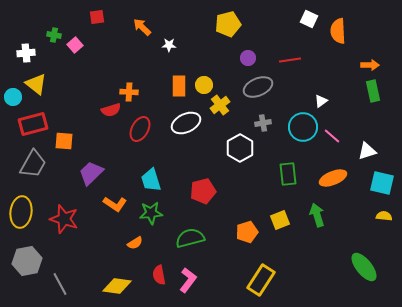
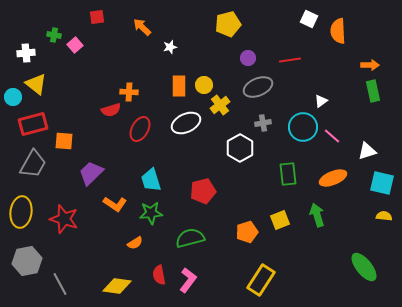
white star at (169, 45): moved 1 px right, 2 px down; rotated 16 degrees counterclockwise
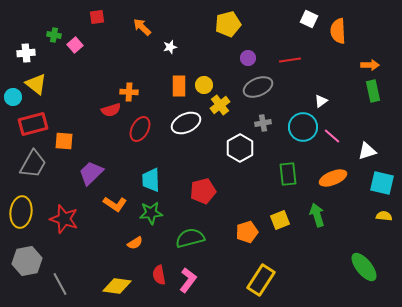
cyan trapezoid at (151, 180): rotated 15 degrees clockwise
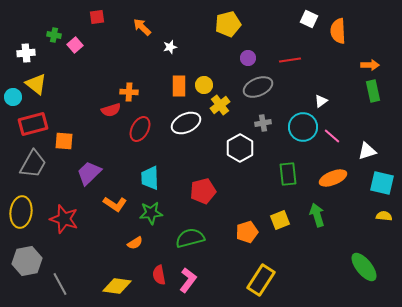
purple trapezoid at (91, 173): moved 2 px left
cyan trapezoid at (151, 180): moved 1 px left, 2 px up
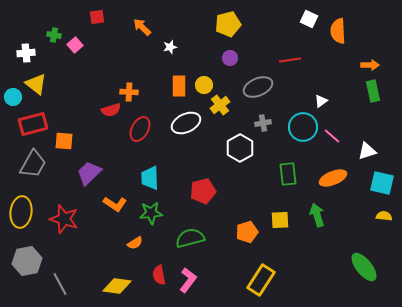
purple circle at (248, 58): moved 18 px left
yellow square at (280, 220): rotated 18 degrees clockwise
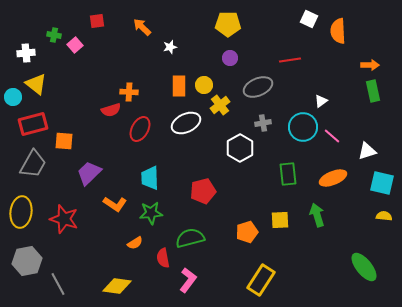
red square at (97, 17): moved 4 px down
yellow pentagon at (228, 24): rotated 15 degrees clockwise
red semicircle at (159, 275): moved 4 px right, 17 px up
gray line at (60, 284): moved 2 px left
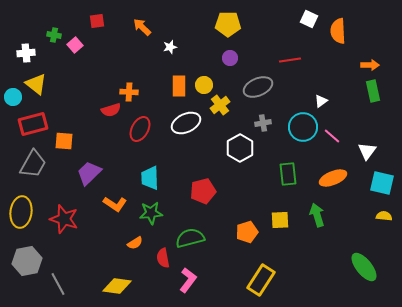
white triangle at (367, 151): rotated 36 degrees counterclockwise
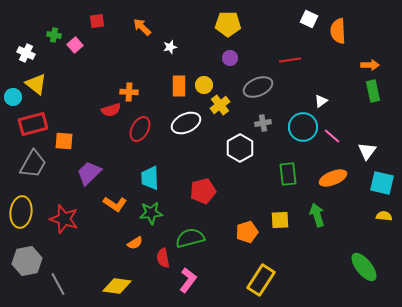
white cross at (26, 53): rotated 30 degrees clockwise
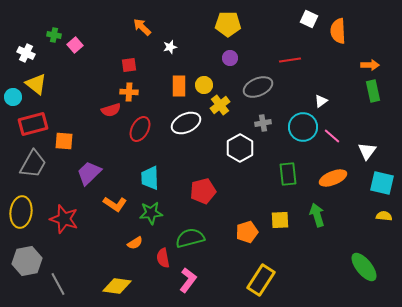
red square at (97, 21): moved 32 px right, 44 px down
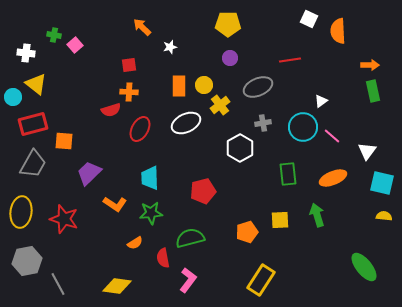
white cross at (26, 53): rotated 18 degrees counterclockwise
